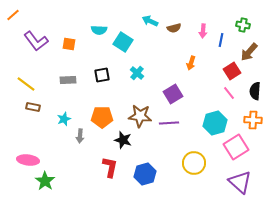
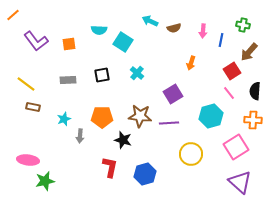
orange square: rotated 16 degrees counterclockwise
cyan hexagon: moved 4 px left, 7 px up
yellow circle: moved 3 px left, 9 px up
green star: rotated 24 degrees clockwise
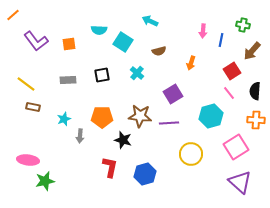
brown semicircle: moved 15 px left, 23 px down
brown arrow: moved 3 px right, 1 px up
orange cross: moved 3 px right
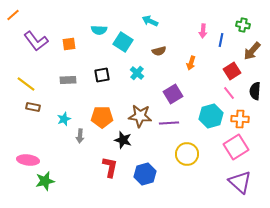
orange cross: moved 16 px left, 1 px up
yellow circle: moved 4 px left
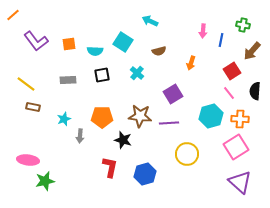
cyan semicircle: moved 4 px left, 21 px down
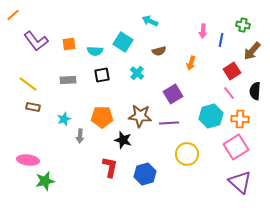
yellow line: moved 2 px right
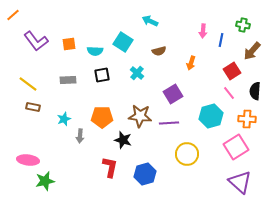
orange cross: moved 7 px right
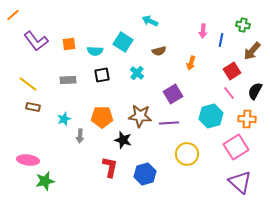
black semicircle: rotated 24 degrees clockwise
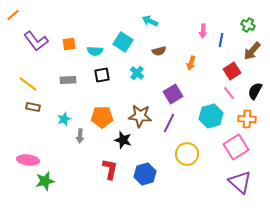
green cross: moved 5 px right; rotated 16 degrees clockwise
purple line: rotated 60 degrees counterclockwise
red L-shape: moved 2 px down
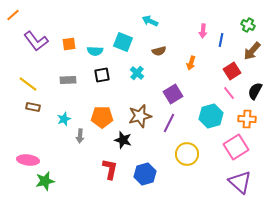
cyan square: rotated 12 degrees counterclockwise
brown star: rotated 20 degrees counterclockwise
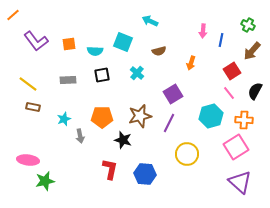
orange cross: moved 3 px left, 1 px down
gray arrow: rotated 16 degrees counterclockwise
blue hexagon: rotated 20 degrees clockwise
